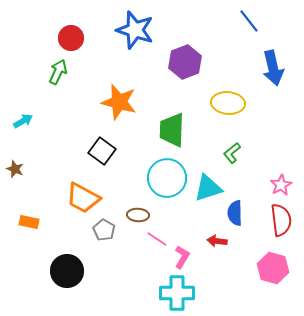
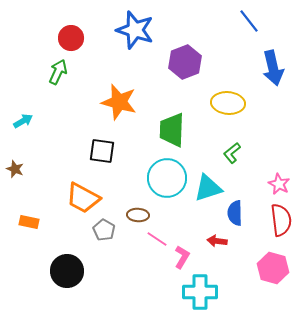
black square: rotated 28 degrees counterclockwise
pink star: moved 2 px left, 1 px up; rotated 15 degrees counterclockwise
cyan cross: moved 23 px right, 1 px up
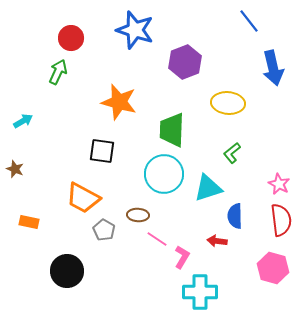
cyan circle: moved 3 px left, 4 px up
blue semicircle: moved 3 px down
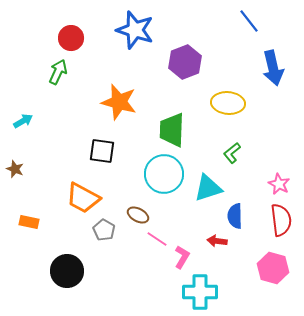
brown ellipse: rotated 25 degrees clockwise
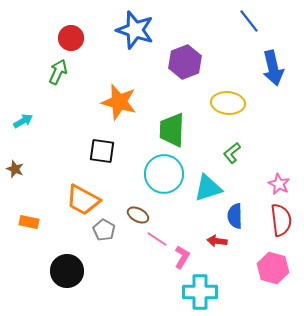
orange trapezoid: moved 2 px down
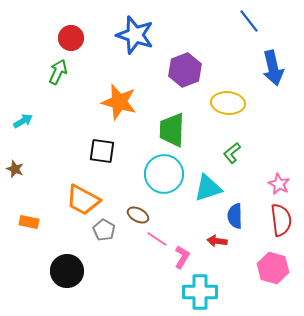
blue star: moved 5 px down
purple hexagon: moved 8 px down
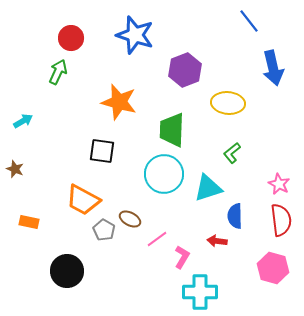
brown ellipse: moved 8 px left, 4 px down
pink line: rotated 70 degrees counterclockwise
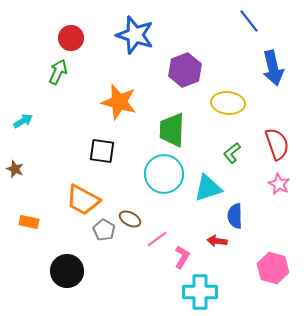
red semicircle: moved 4 px left, 76 px up; rotated 12 degrees counterclockwise
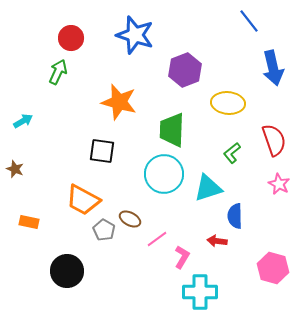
red semicircle: moved 3 px left, 4 px up
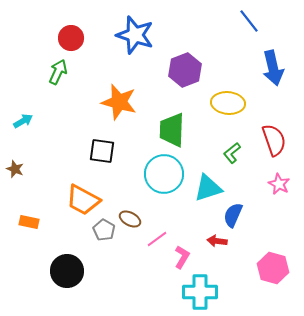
blue semicircle: moved 2 px left, 1 px up; rotated 25 degrees clockwise
